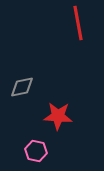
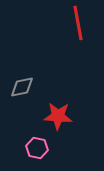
pink hexagon: moved 1 px right, 3 px up
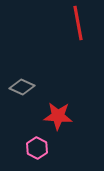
gray diamond: rotated 35 degrees clockwise
pink hexagon: rotated 15 degrees clockwise
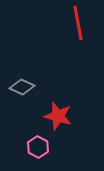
red star: rotated 12 degrees clockwise
pink hexagon: moved 1 px right, 1 px up
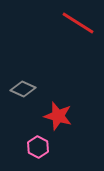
red line: rotated 48 degrees counterclockwise
gray diamond: moved 1 px right, 2 px down
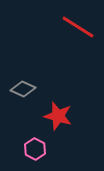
red line: moved 4 px down
pink hexagon: moved 3 px left, 2 px down
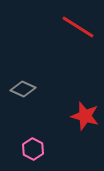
red star: moved 27 px right
pink hexagon: moved 2 px left
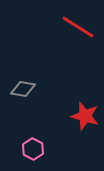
gray diamond: rotated 15 degrees counterclockwise
